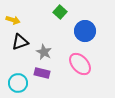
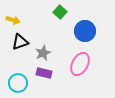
gray star: moved 1 px left, 1 px down; rotated 21 degrees clockwise
pink ellipse: rotated 70 degrees clockwise
purple rectangle: moved 2 px right
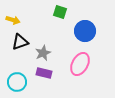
green square: rotated 24 degrees counterclockwise
cyan circle: moved 1 px left, 1 px up
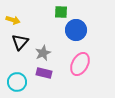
green square: moved 1 px right; rotated 16 degrees counterclockwise
blue circle: moved 9 px left, 1 px up
black triangle: rotated 30 degrees counterclockwise
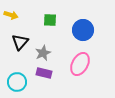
green square: moved 11 px left, 8 px down
yellow arrow: moved 2 px left, 5 px up
blue circle: moved 7 px right
